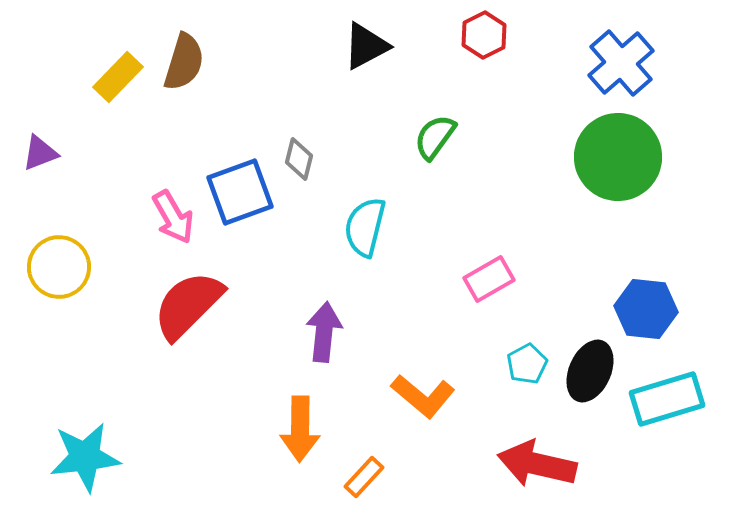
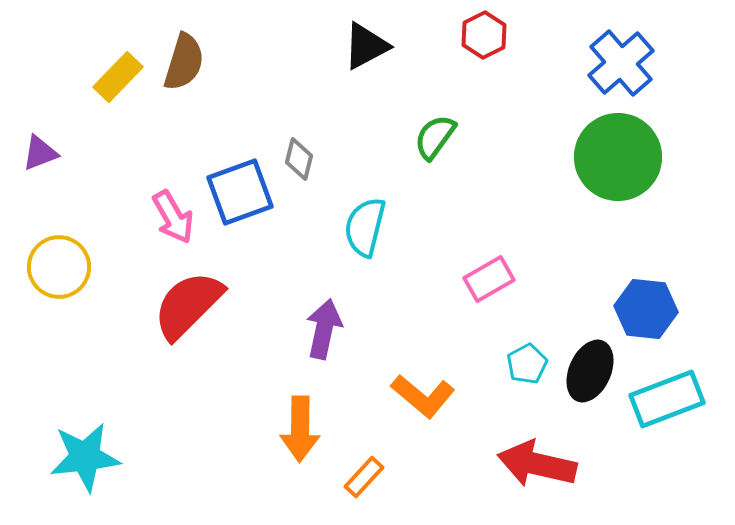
purple arrow: moved 3 px up; rotated 6 degrees clockwise
cyan rectangle: rotated 4 degrees counterclockwise
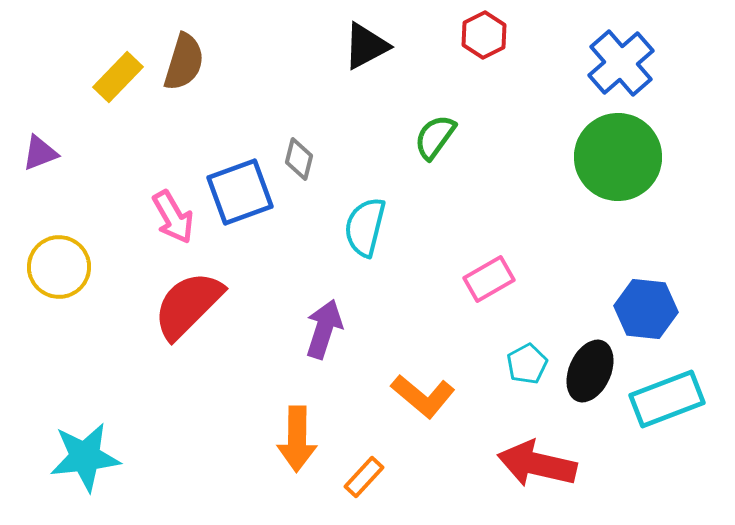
purple arrow: rotated 6 degrees clockwise
orange arrow: moved 3 px left, 10 px down
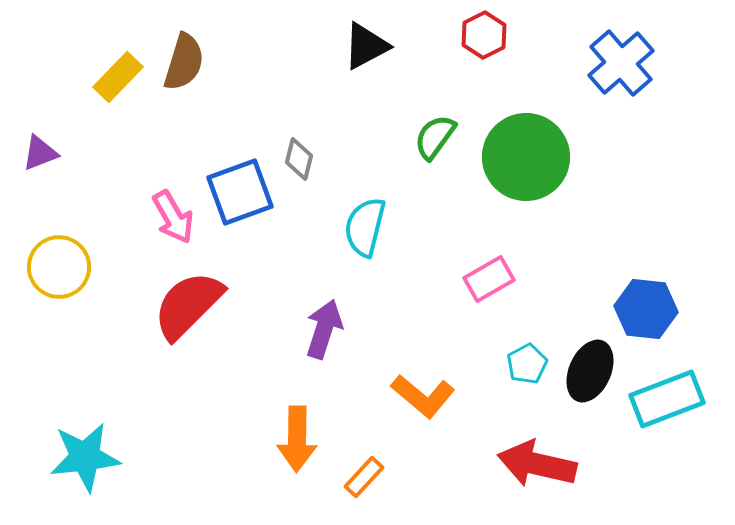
green circle: moved 92 px left
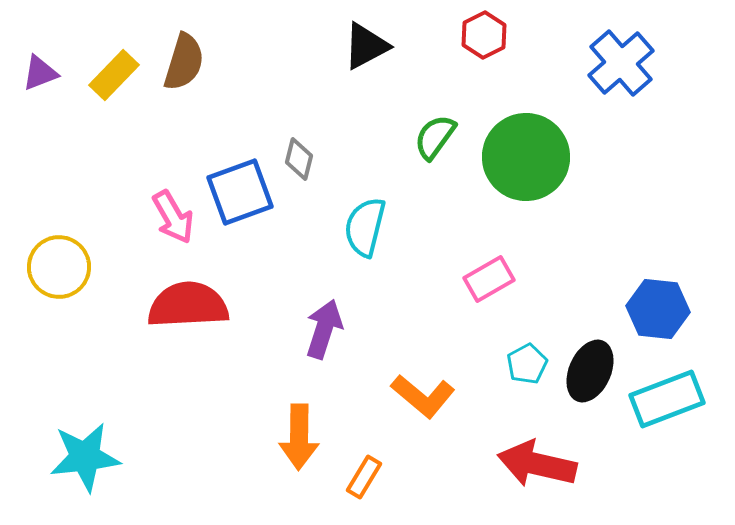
yellow rectangle: moved 4 px left, 2 px up
purple triangle: moved 80 px up
red semicircle: rotated 42 degrees clockwise
blue hexagon: moved 12 px right
orange arrow: moved 2 px right, 2 px up
orange rectangle: rotated 12 degrees counterclockwise
